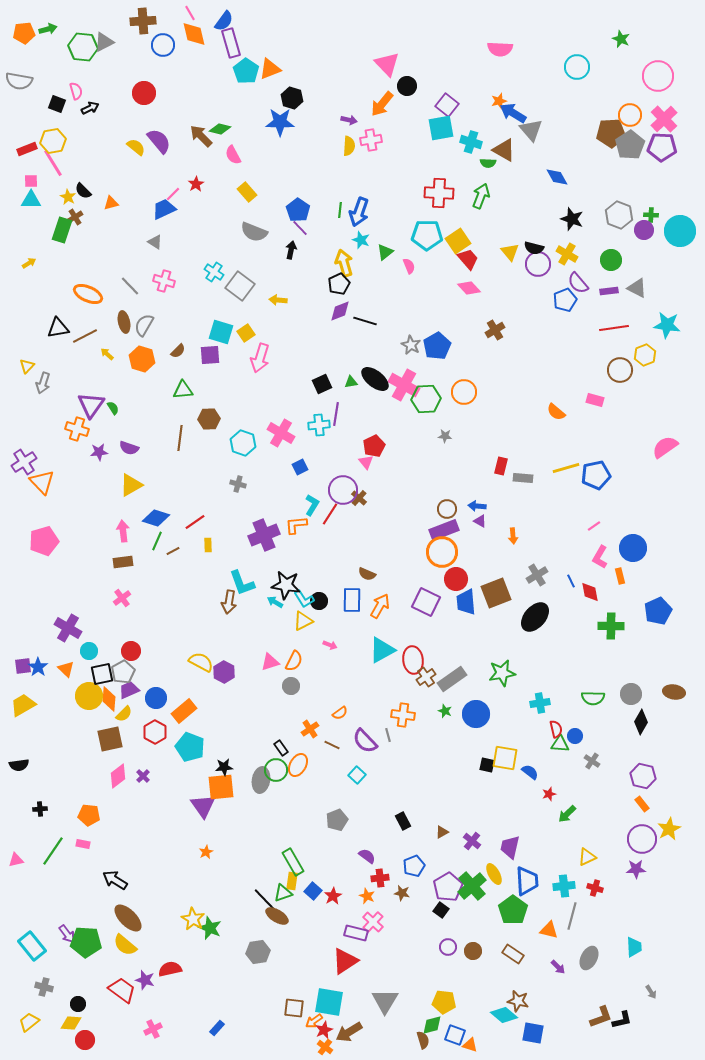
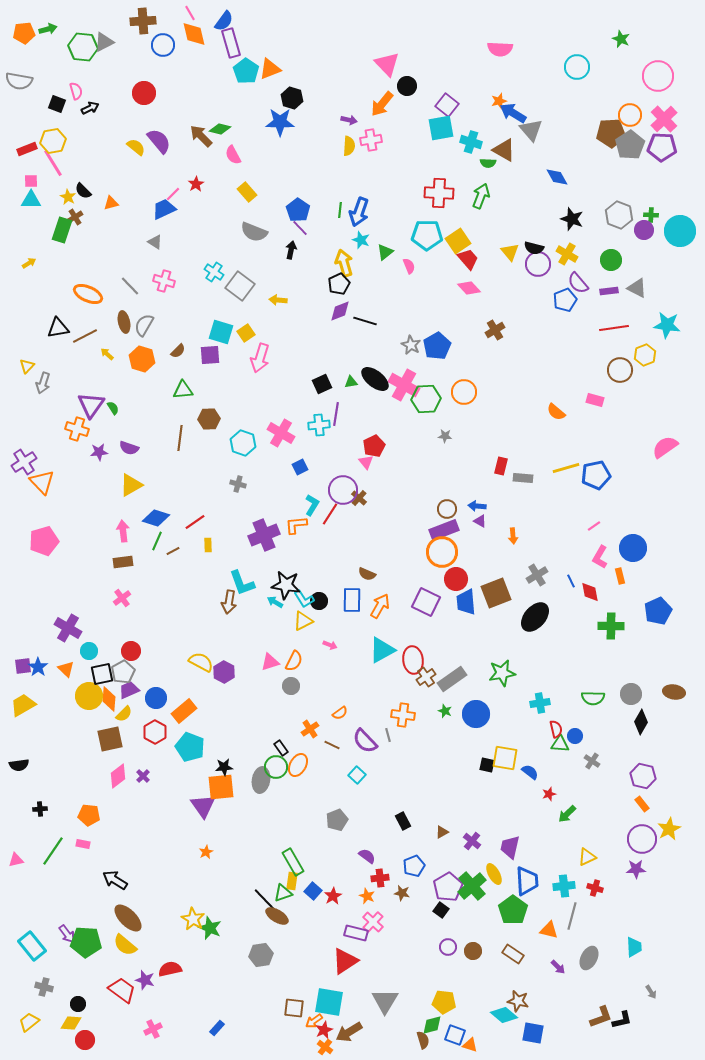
green circle at (276, 770): moved 3 px up
gray hexagon at (258, 952): moved 3 px right, 3 px down
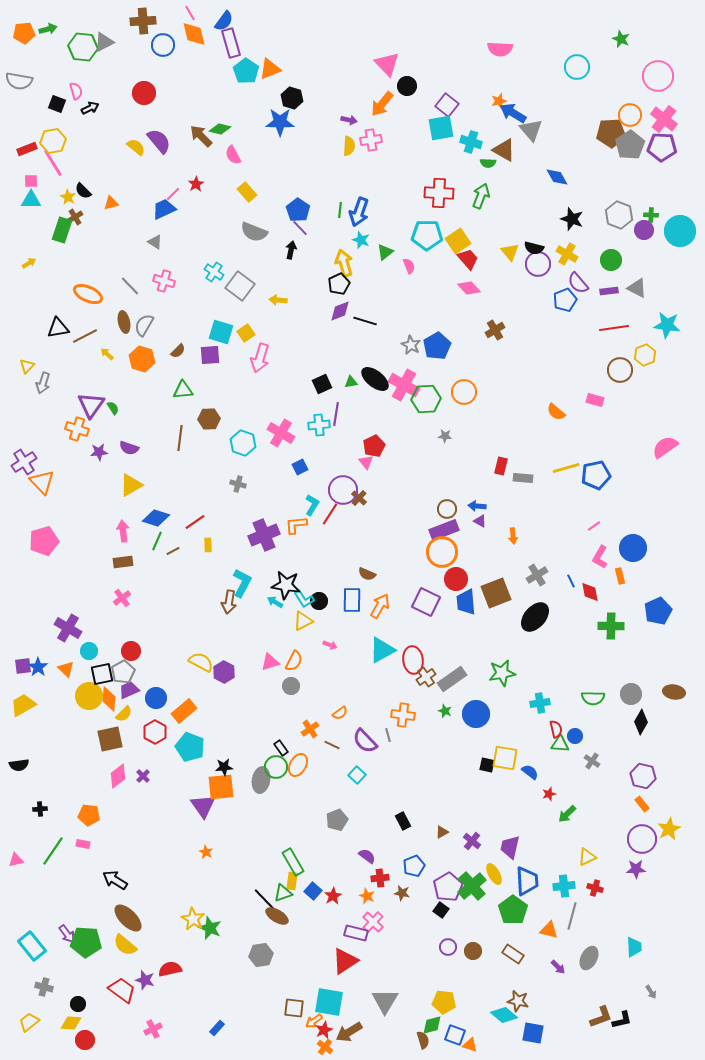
pink cross at (664, 119): rotated 8 degrees counterclockwise
cyan L-shape at (242, 583): rotated 132 degrees counterclockwise
orange star at (206, 852): rotated 16 degrees counterclockwise
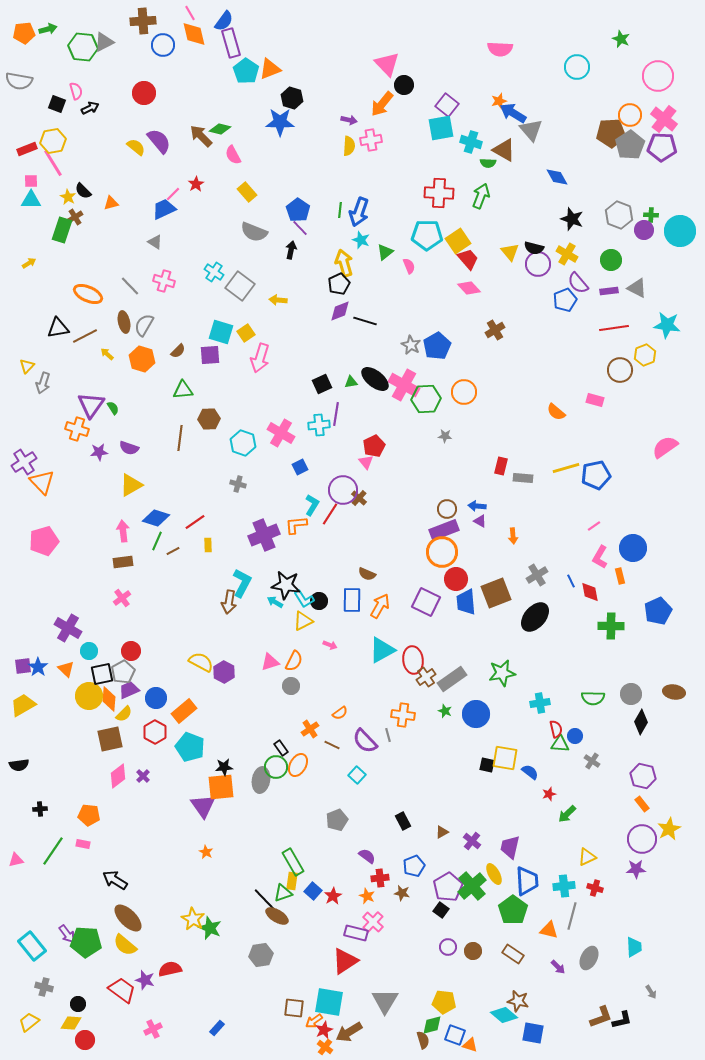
black circle at (407, 86): moved 3 px left, 1 px up
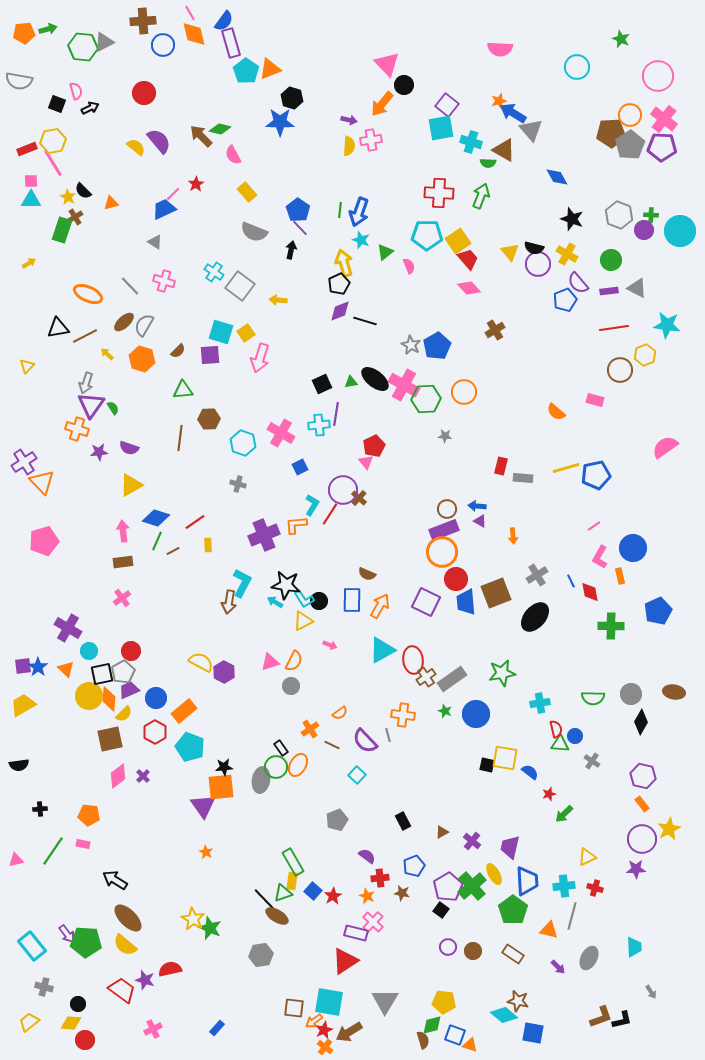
brown ellipse at (124, 322): rotated 60 degrees clockwise
gray arrow at (43, 383): moved 43 px right
green arrow at (567, 814): moved 3 px left
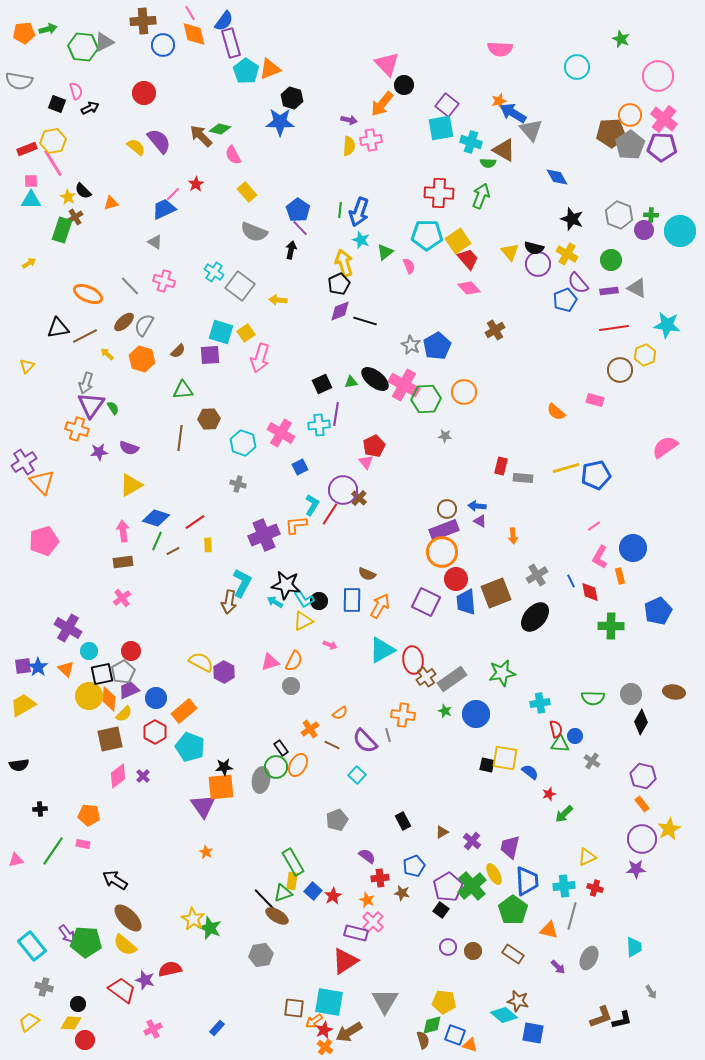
orange star at (367, 896): moved 4 px down
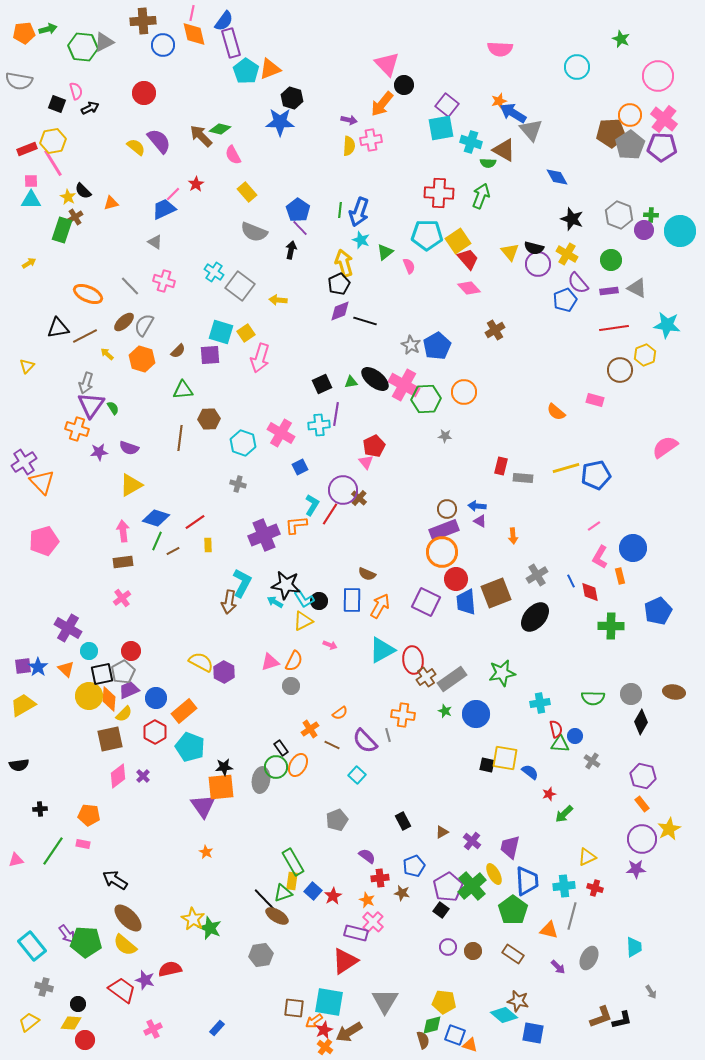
pink line at (190, 13): moved 2 px right; rotated 42 degrees clockwise
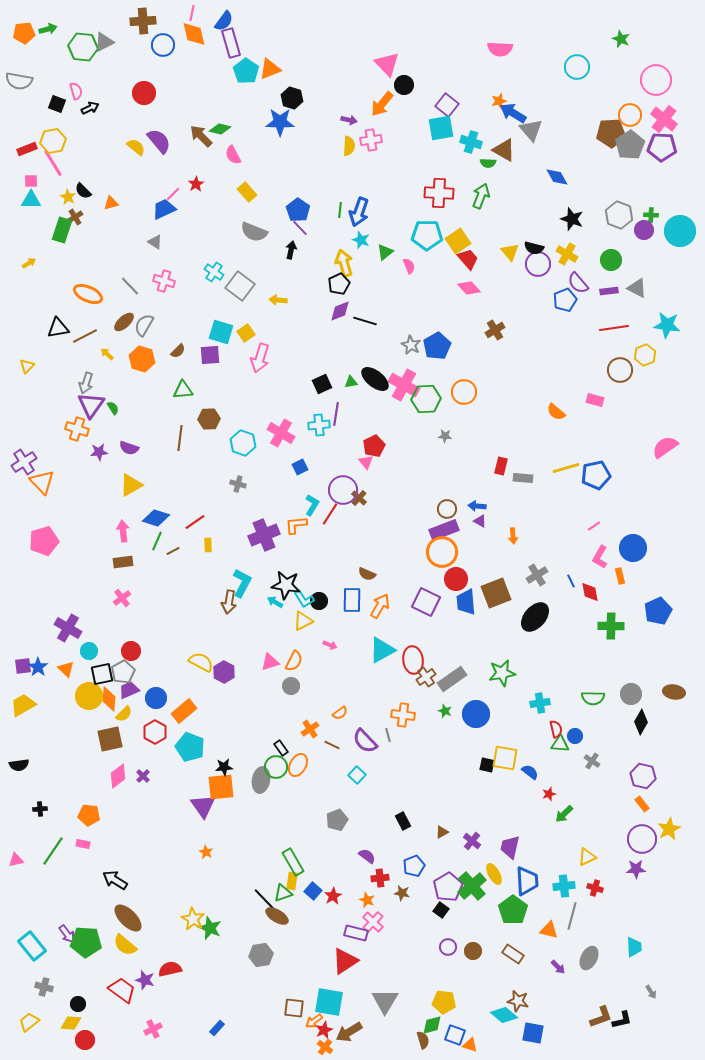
pink circle at (658, 76): moved 2 px left, 4 px down
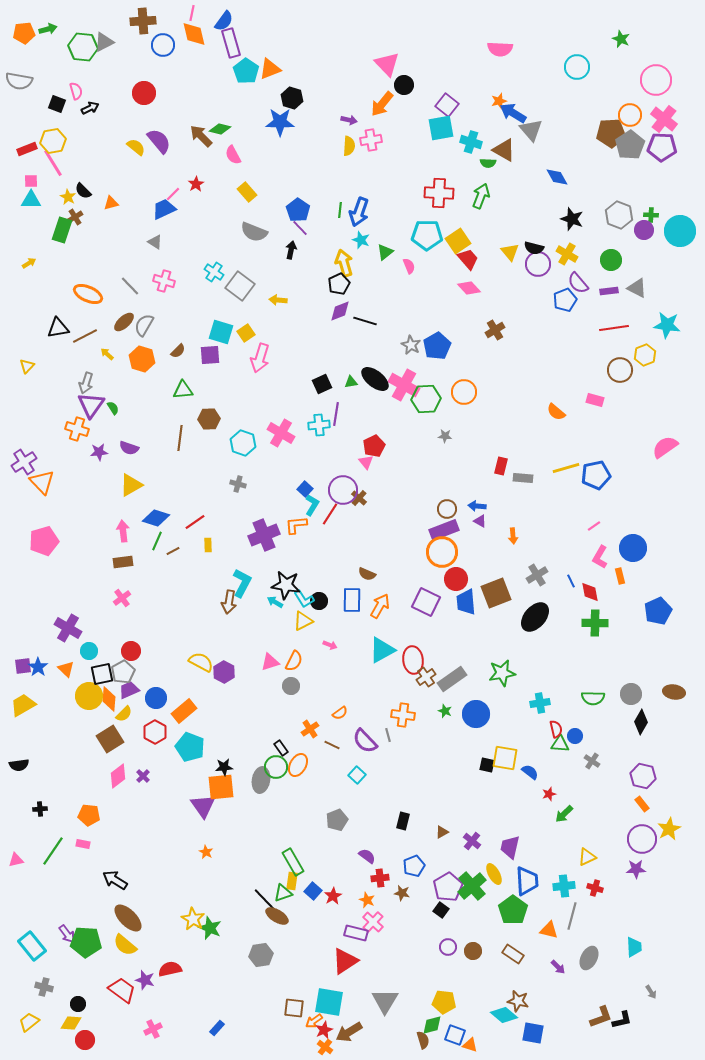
blue square at (300, 467): moved 5 px right, 22 px down; rotated 21 degrees counterclockwise
green cross at (611, 626): moved 16 px left, 3 px up
brown square at (110, 739): rotated 20 degrees counterclockwise
black rectangle at (403, 821): rotated 42 degrees clockwise
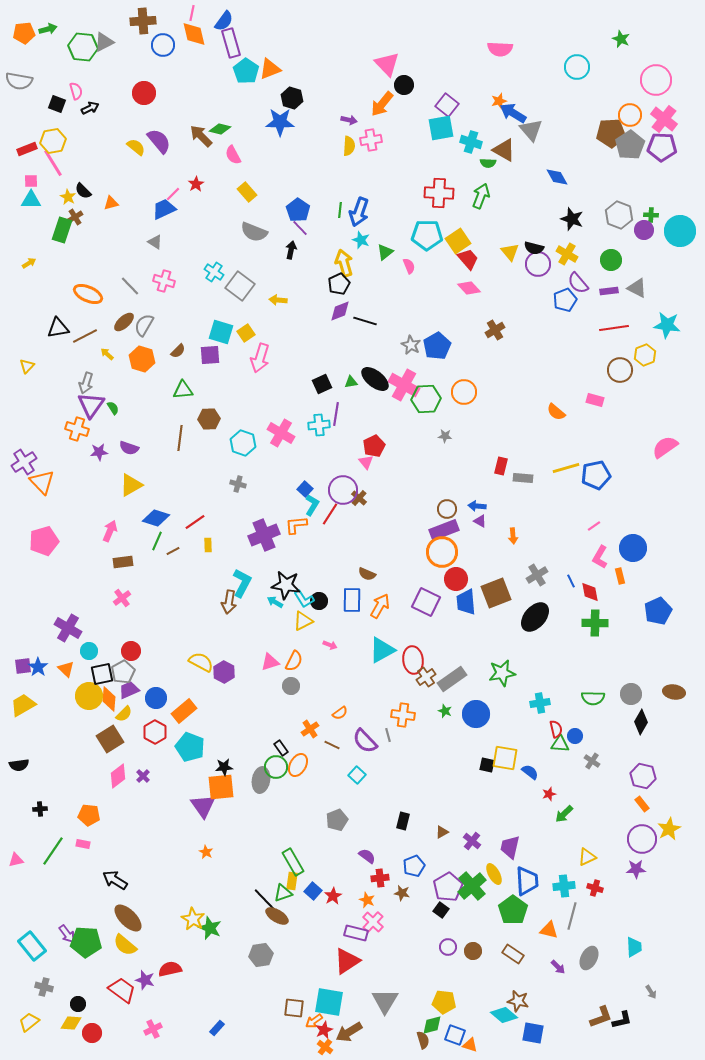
pink arrow at (123, 531): moved 13 px left; rotated 30 degrees clockwise
red triangle at (345, 961): moved 2 px right
red circle at (85, 1040): moved 7 px right, 7 px up
